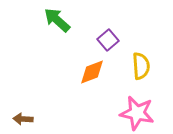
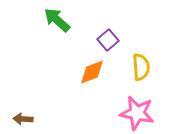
yellow semicircle: moved 1 px down
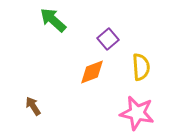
green arrow: moved 4 px left
purple square: moved 1 px up
brown arrow: moved 10 px right, 13 px up; rotated 54 degrees clockwise
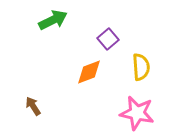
green arrow: rotated 112 degrees clockwise
orange diamond: moved 3 px left
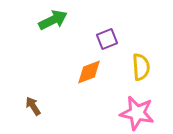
purple square: moved 1 px left; rotated 20 degrees clockwise
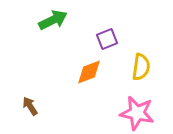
yellow semicircle: rotated 12 degrees clockwise
brown arrow: moved 3 px left
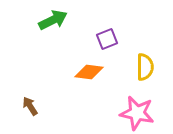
yellow semicircle: moved 4 px right; rotated 8 degrees counterclockwise
orange diamond: rotated 28 degrees clockwise
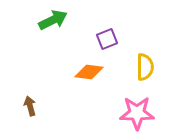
brown arrow: rotated 18 degrees clockwise
pink star: rotated 12 degrees counterclockwise
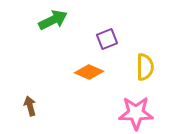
orange diamond: rotated 16 degrees clockwise
pink star: moved 1 px left
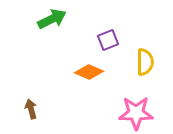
green arrow: moved 1 px left, 1 px up
purple square: moved 1 px right, 1 px down
yellow semicircle: moved 5 px up
brown arrow: moved 1 px right, 3 px down
